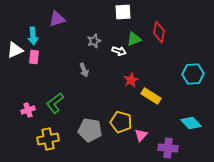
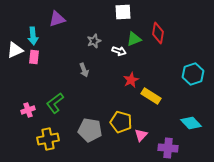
red diamond: moved 1 px left, 1 px down
cyan hexagon: rotated 15 degrees counterclockwise
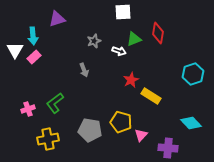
white triangle: rotated 36 degrees counterclockwise
pink rectangle: rotated 40 degrees clockwise
pink cross: moved 1 px up
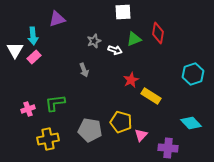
white arrow: moved 4 px left, 1 px up
green L-shape: rotated 30 degrees clockwise
